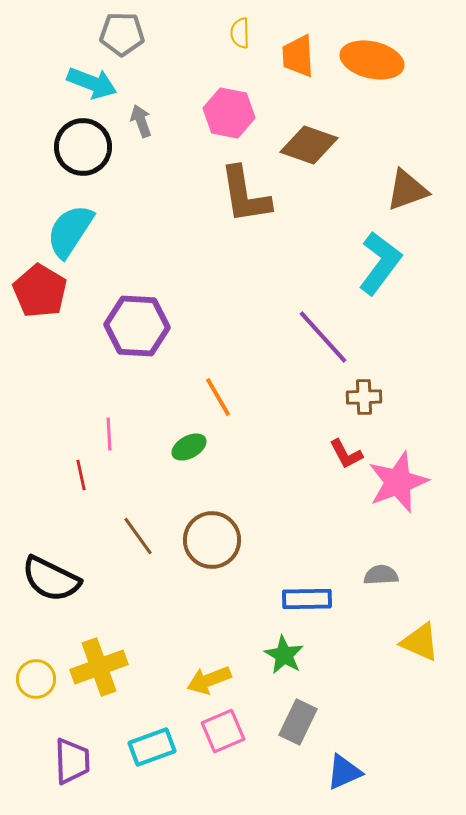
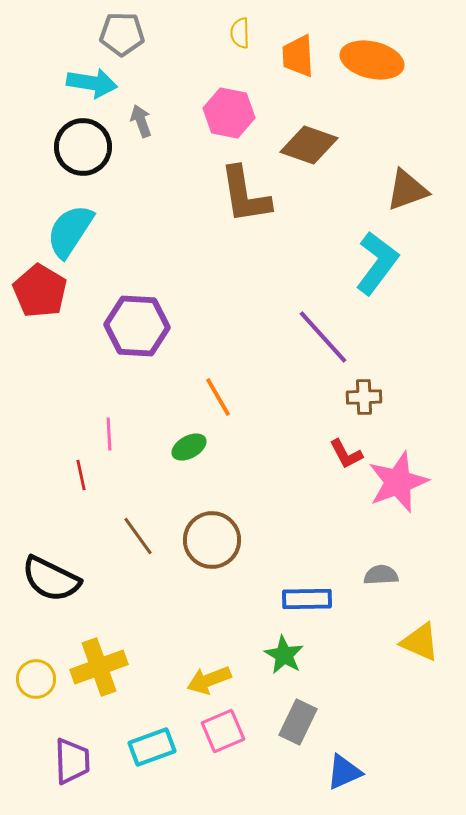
cyan arrow: rotated 12 degrees counterclockwise
cyan L-shape: moved 3 px left
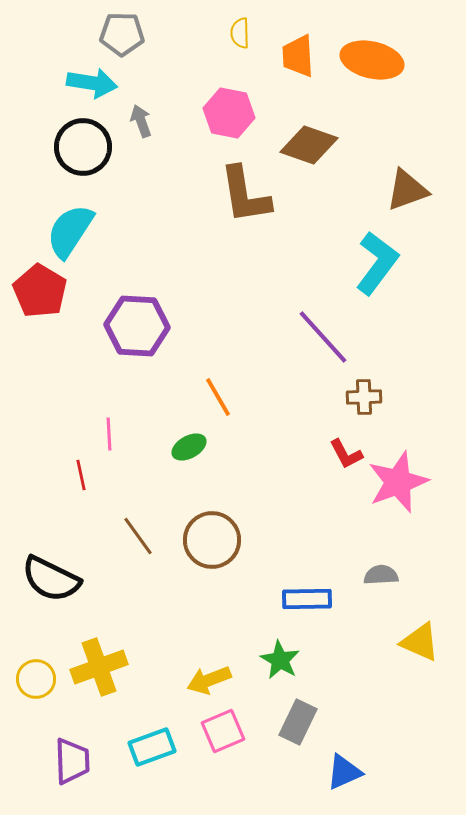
green star: moved 4 px left, 5 px down
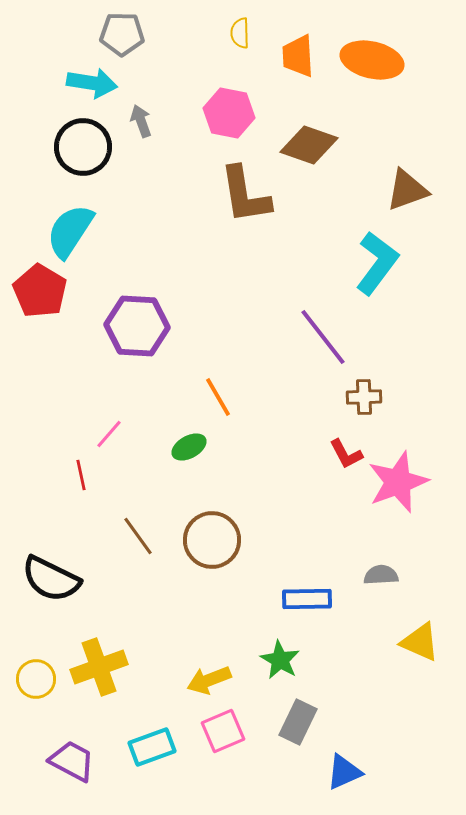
purple line: rotated 4 degrees clockwise
pink line: rotated 44 degrees clockwise
purple trapezoid: rotated 60 degrees counterclockwise
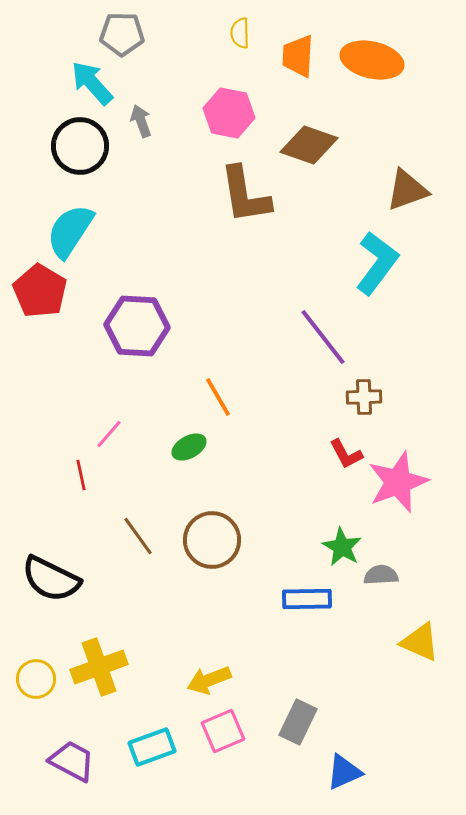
orange trapezoid: rotated 6 degrees clockwise
cyan arrow: rotated 141 degrees counterclockwise
black circle: moved 3 px left, 1 px up
green star: moved 62 px right, 113 px up
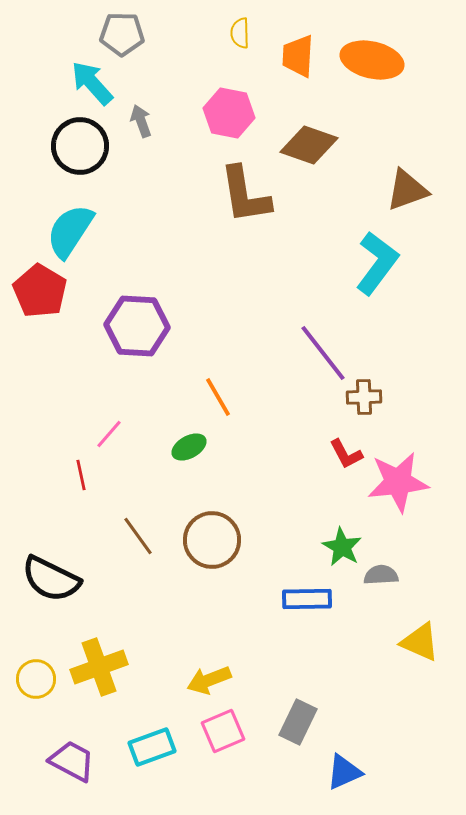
purple line: moved 16 px down
pink star: rotated 14 degrees clockwise
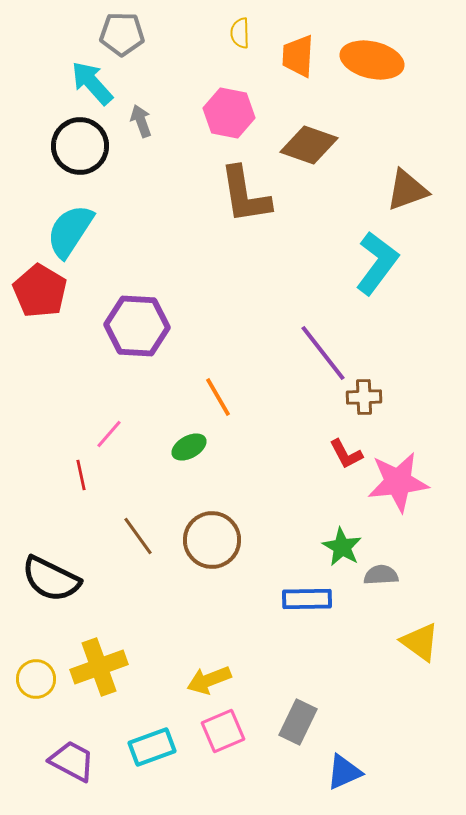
yellow triangle: rotated 12 degrees clockwise
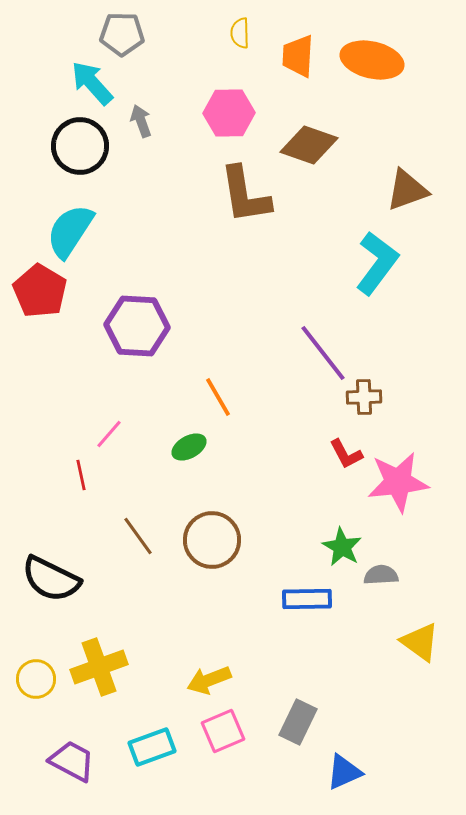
pink hexagon: rotated 12 degrees counterclockwise
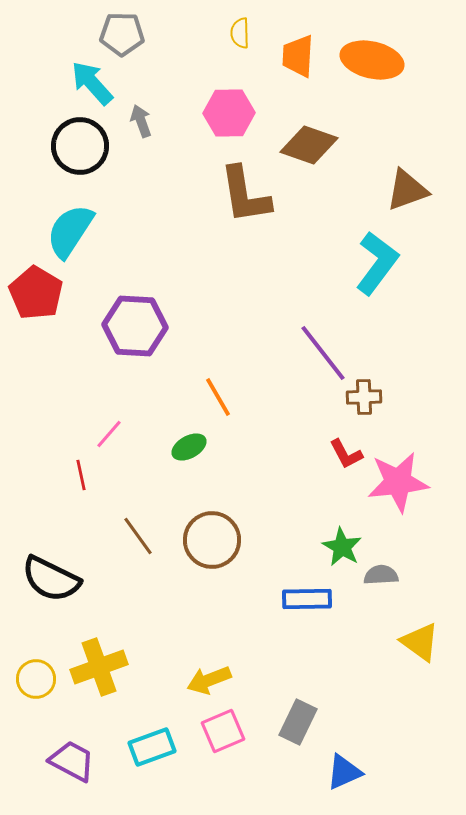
red pentagon: moved 4 px left, 2 px down
purple hexagon: moved 2 px left
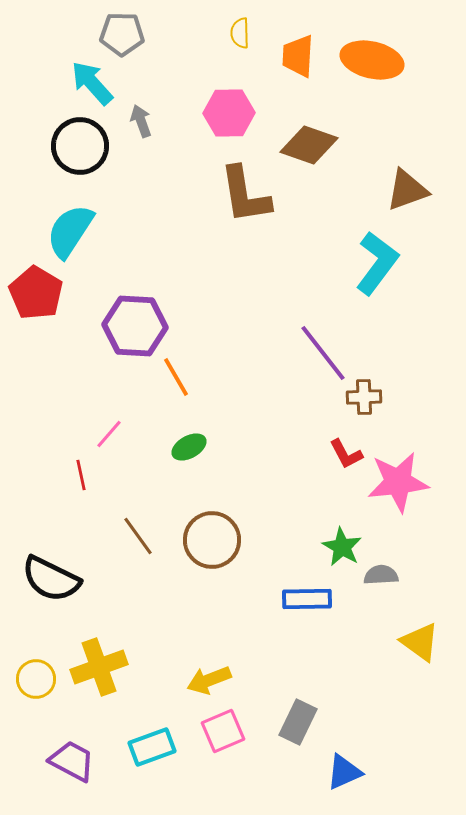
orange line: moved 42 px left, 20 px up
